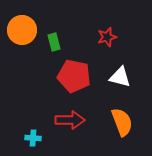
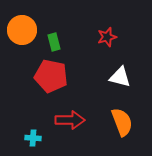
red pentagon: moved 23 px left
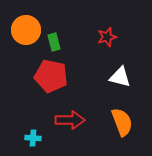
orange circle: moved 4 px right
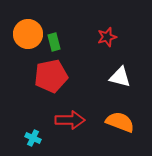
orange circle: moved 2 px right, 4 px down
red pentagon: rotated 24 degrees counterclockwise
orange semicircle: moved 2 px left; rotated 48 degrees counterclockwise
cyan cross: rotated 21 degrees clockwise
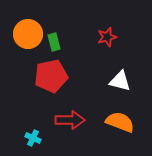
white triangle: moved 4 px down
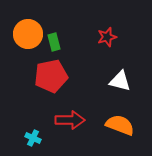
orange semicircle: moved 3 px down
